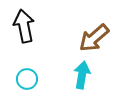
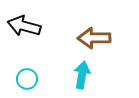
black arrow: rotated 64 degrees counterclockwise
brown arrow: rotated 40 degrees clockwise
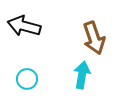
brown arrow: rotated 108 degrees counterclockwise
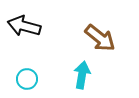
brown arrow: moved 6 px right; rotated 32 degrees counterclockwise
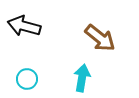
cyan arrow: moved 3 px down
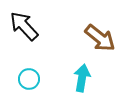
black arrow: rotated 32 degrees clockwise
cyan circle: moved 2 px right
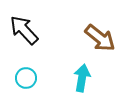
black arrow: moved 4 px down
cyan circle: moved 3 px left, 1 px up
